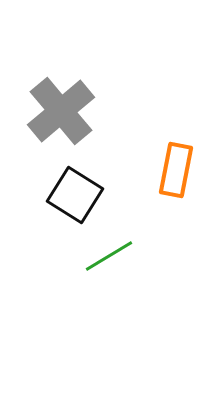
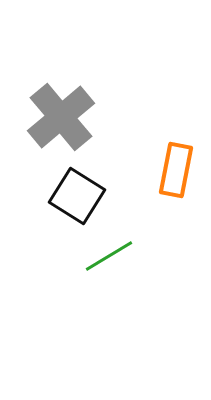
gray cross: moved 6 px down
black square: moved 2 px right, 1 px down
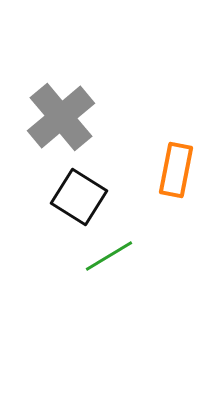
black square: moved 2 px right, 1 px down
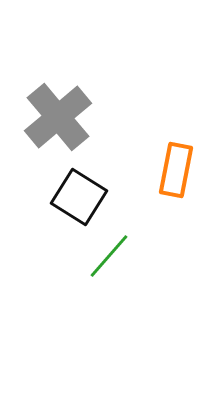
gray cross: moved 3 px left
green line: rotated 18 degrees counterclockwise
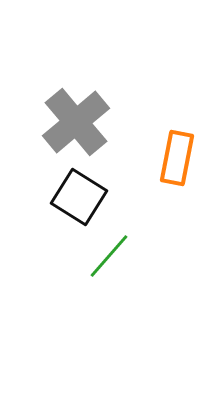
gray cross: moved 18 px right, 5 px down
orange rectangle: moved 1 px right, 12 px up
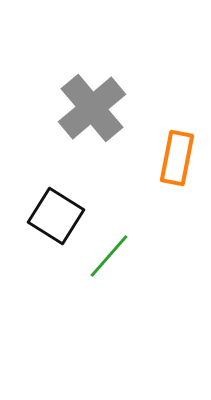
gray cross: moved 16 px right, 14 px up
black square: moved 23 px left, 19 px down
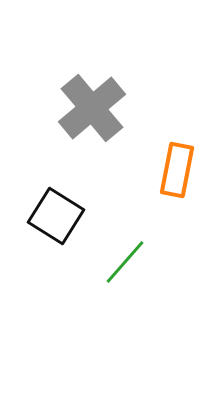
orange rectangle: moved 12 px down
green line: moved 16 px right, 6 px down
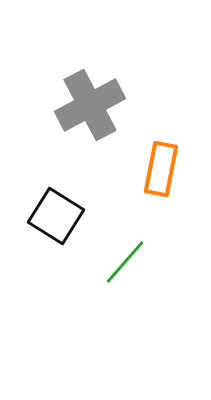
gray cross: moved 2 px left, 3 px up; rotated 12 degrees clockwise
orange rectangle: moved 16 px left, 1 px up
